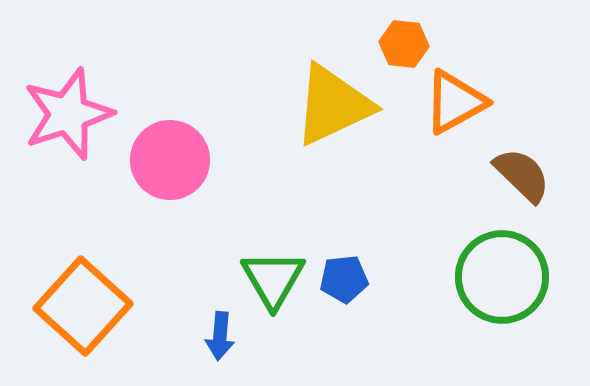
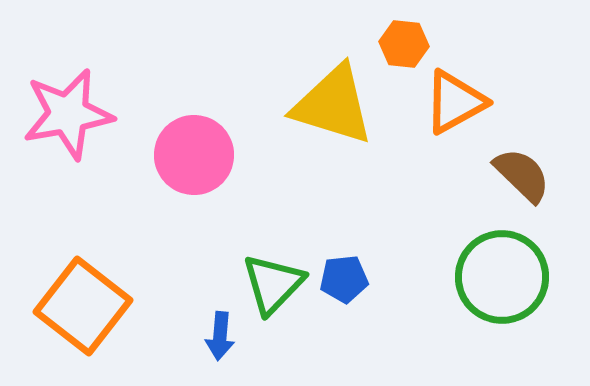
yellow triangle: rotated 42 degrees clockwise
pink star: rotated 8 degrees clockwise
pink circle: moved 24 px right, 5 px up
green triangle: moved 5 px down; rotated 14 degrees clockwise
orange square: rotated 4 degrees counterclockwise
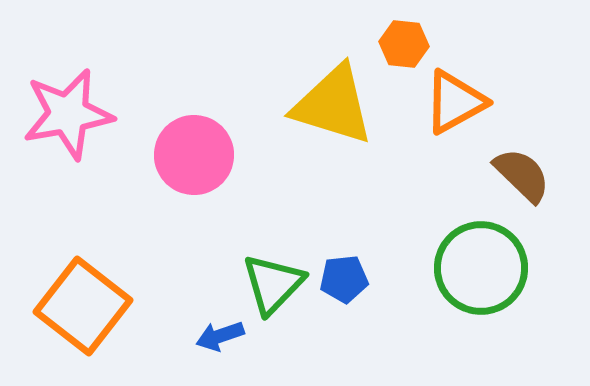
green circle: moved 21 px left, 9 px up
blue arrow: rotated 66 degrees clockwise
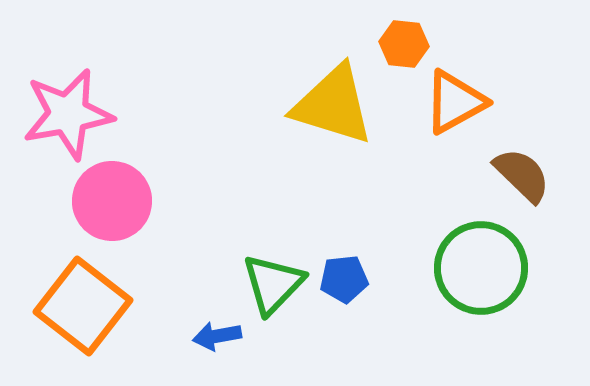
pink circle: moved 82 px left, 46 px down
blue arrow: moved 3 px left; rotated 9 degrees clockwise
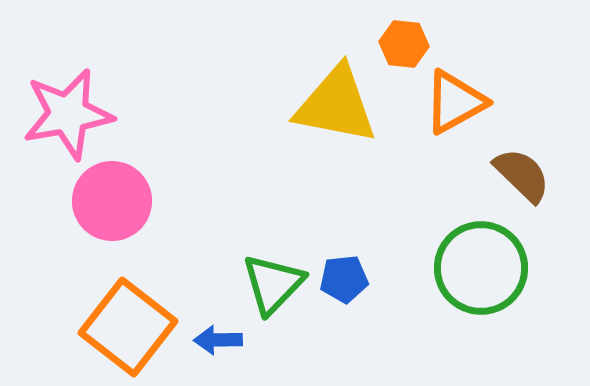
yellow triangle: moved 3 px right; rotated 6 degrees counterclockwise
orange square: moved 45 px right, 21 px down
blue arrow: moved 1 px right, 4 px down; rotated 9 degrees clockwise
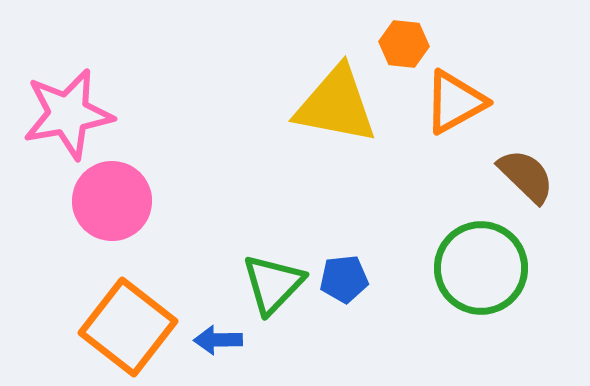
brown semicircle: moved 4 px right, 1 px down
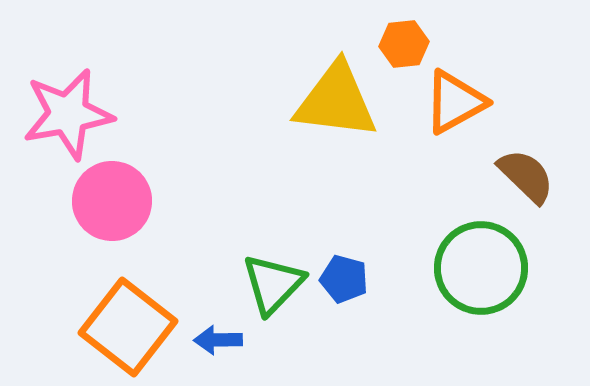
orange hexagon: rotated 12 degrees counterclockwise
yellow triangle: moved 4 px up; rotated 4 degrees counterclockwise
blue pentagon: rotated 21 degrees clockwise
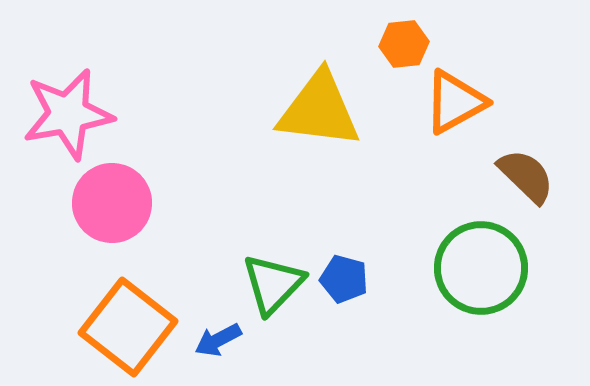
yellow triangle: moved 17 px left, 9 px down
pink circle: moved 2 px down
blue arrow: rotated 27 degrees counterclockwise
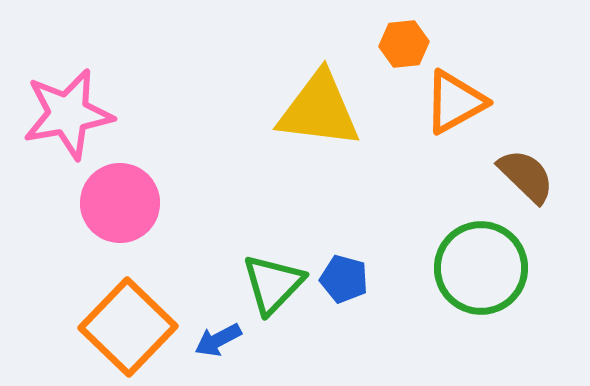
pink circle: moved 8 px right
orange square: rotated 6 degrees clockwise
